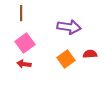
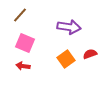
brown line: moved 1 px left, 2 px down; rotated 42 degrees clockwise
pink square: rotated 30 degrees counterclockwise
red semicircle: rotated 16 degrees counterclockwise
red arrow: moved 1 px left, 2 px down
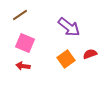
brown line: rotated 14 degrees clockwise
purple arrow: rotated 30 degrees clockwise
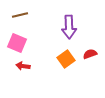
brown line: rotated 21 degrees clockwise
purple arrow: rotated 50 degrees clockwise
pink square: moved 8 px left
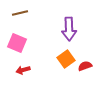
brown line: moved 2 px up
purple arrow: moved 2 px down
red semicircle: moved 5 px left, 12 px down
red arrow: moved 4 px down; rotated 24 degrees counterclockwise
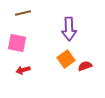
brown line: moved 3 px right
pink square: rotated 12 degrees counterclockwise
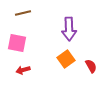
red semicircle: moved 6 px right; rotated 80 degrees clockwise
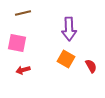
orange square: rotated 24 degrees counterclockwise
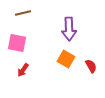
red arrow: rotated 40 degrees counterclockwise
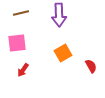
brown line: moved 2 px left
purple arrow: moved 10 px left, 14 px up
pink square: rotated 18 degrees counterclockwise
orange square: moved 3 px left, 6 px up; rotated 30 degrees clockwise
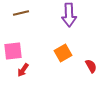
purple arrow: moved 10 px right
pink square: moved 4 px left, 8 px down
